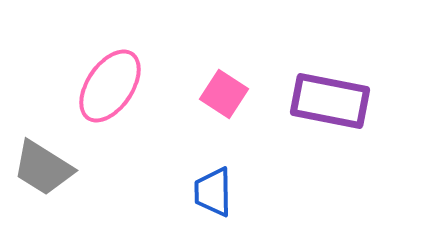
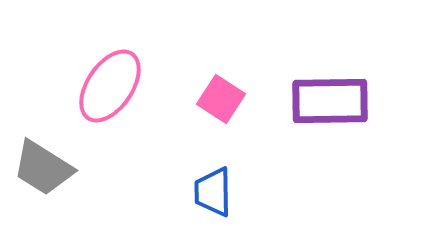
pink square: moved 3 px left, 5 px down
purple rectangle: rotated 12 degrees counterclockwise
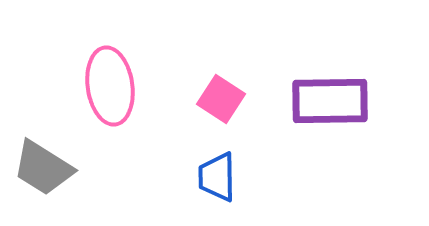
pink ellipse: rotated 42 degrees counterclockwise
blue trapezoid: moved 4 px right, 15 px up
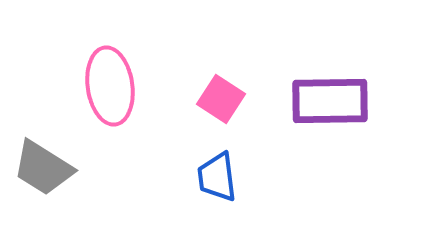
blue trapezoid: rotated 6 degrees counterclockwise
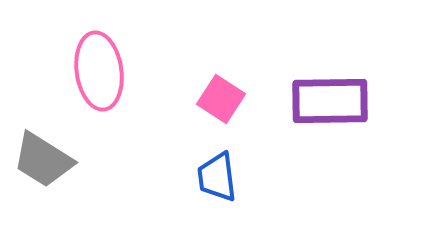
pink ellipse: moved 11 px left, 15 px up
gray trapezoid: moved 8 px up
